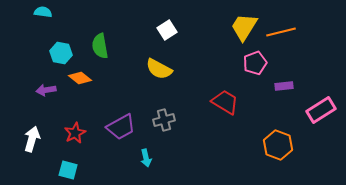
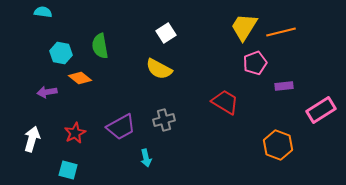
white square: moved 1 px left, 3 px down
purple arrow: moved 1 px right, 2 px down
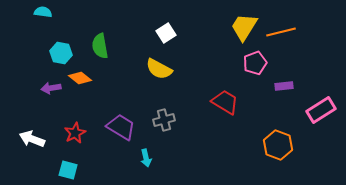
purple arrow: moved 4 px right, 4 px up
purple trapezoid: rotated 120 degrees counterclockwise
white arrow: rotated 85 degrees counterclockwise
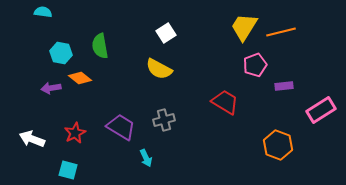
pink pentagon: moved 2 px down
cyan arrow: rotated 12 degrees counterclockwise
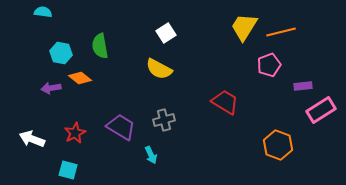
pink pentagon: moved 14 px right
purple rectangle: moved 19 px right
cyan arrow: moved 5 px right, 3 px up
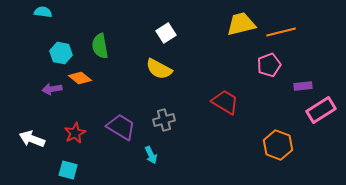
yellow trapezoid: moved 3 px left, 3 px up; rotated 44 degrees clockwise
purple arrow: moved 1 px right, 1 px down
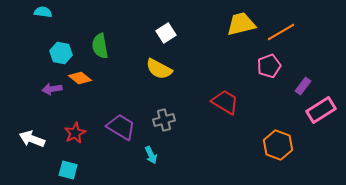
orange line: rotated 16 degrees counterclockwise
pink pentagon: moved 1 px down
purple rectangle: rotated 48 degrees counterclockwise
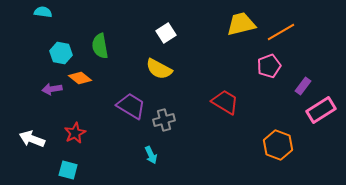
purple trapezoid: moved 10 px right, 21 px up
